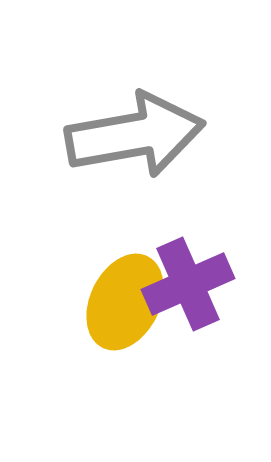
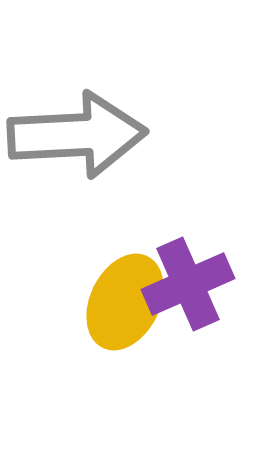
gray arrow: moved 58 px left; rotated 7 degrees clockwise
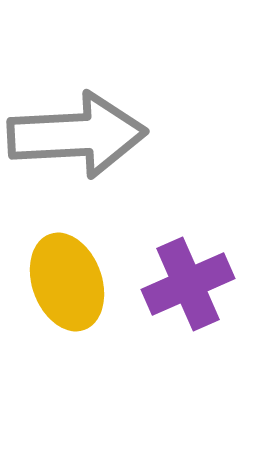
yellow ellipse: moved 58 px left, 20 px up; rotated 46 degrees counterclockwise
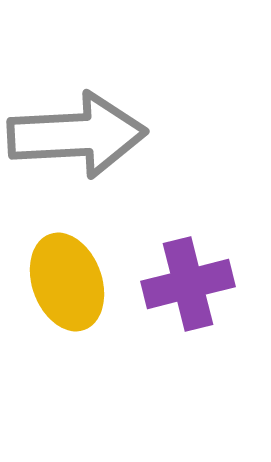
purple cross: rotated 10 degrees clockwise
